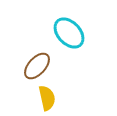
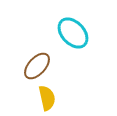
cyan ellipse: moved 4 px right
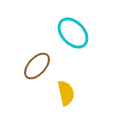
yellow semicircle: moved 19 px right, 5 px up
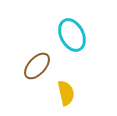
cyan ellipse: moved 1 px left, 2 px down; rotated 16 degrees clockwise
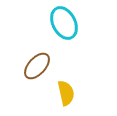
cyan ellipse: moved 8 px left, 12 px up
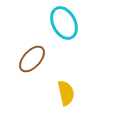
brown ellipse: moved 5 px left, 7 px up
